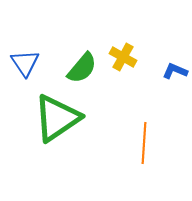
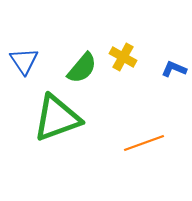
blue triangle: moved 1 px left, 2 px up
blue L-shape: moved 1 px left, 2 px up
green triangle: rotated 14 degrees clockwise
orange line: rotated 66 degrees clockwise
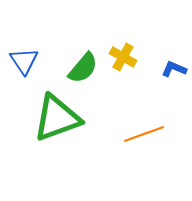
green semicircle: moved 1 px right
orange line: moved 9 px up
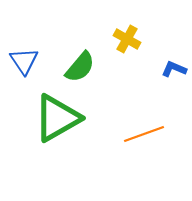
yellow cross: moved 4 px right, 18 px up
green semicircle: moved 3 px left, 1 px up
green triangle: rotated 10 degrees counterclockwise
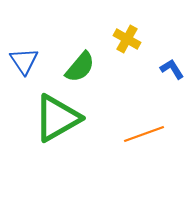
blue L-shape: moved 2 px left; rotated 35 degrees clockwise
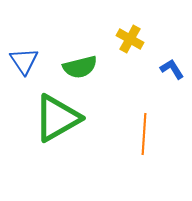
yellow cross: moved 3 px right
green semicircle: rotated 36 degrees clockwise
orange line: rotated 66 degrees counterclockwise
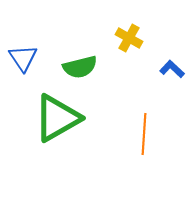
yellow cross: moved 1 px left, 1 px up
blue triangle: moved 1 px left, 3 px up
blue L-shape: rotated 15 degrees counterclockwise
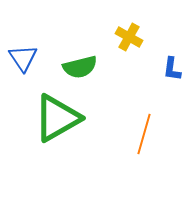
yellow cross: moved 1 px up
blue L-shape: rotated 125 degrees counterclockwise
orange line: rotated 12 degrees clockwise
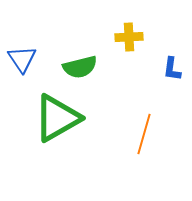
yellow cross: rotated 32 degrees counterclockwise
blue triangle: moved 1 px left, 1 px down
